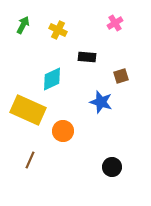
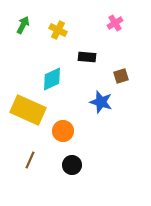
black circle: moved 40 px left, 2 px up
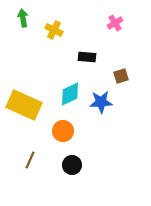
green arrow: moved 7 px up; rotated 36 degrees counterclockwise
yellow cross: moved 4 px left
cyan diamond: moved 18 px right, 15 px down
blue star: rotated 20 degrees counterclockwise
yellow rectangle: moved 4 px left, 5 px up
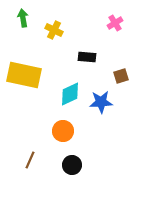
yellow rectangle: moved 30 px up; rotated 12 degrees counterclockwise
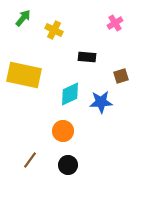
green arrow: rotated 48 degrees clockwise
brown line: rotated 12 degrees clockwise
black circle: moved 4 px left
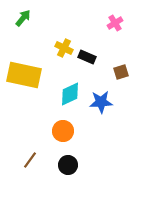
yellow cross: moved 10 px right, 18 px down
black rectangle: rotated 18 degrees clockwise
brown square: moved 4 px up
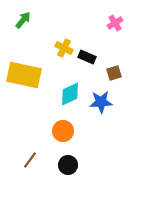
green arrow: moved 2 px down
brown square: moved 7 px left, 1 px down
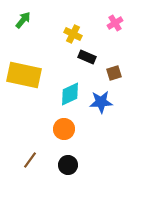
yellow cross: moved 9 px right, 14 px up
orange circle: moved 1 px right, 2 px up
